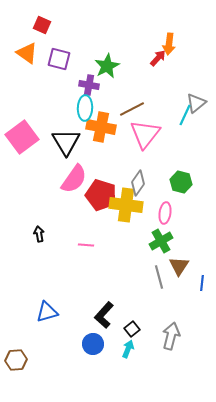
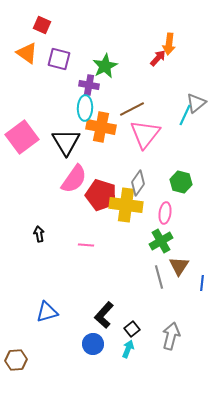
green star: moved 2 px left
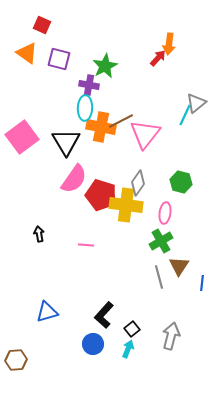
brown line: moved 11 px left, 12 px down
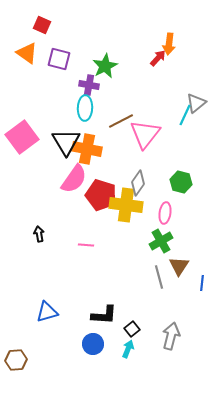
orange cross: moved 14 px left, 22 px down
black L-shape: rotated 128 degrees counterclockwise
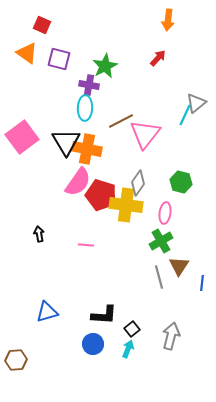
orange arrow: moved 1 px left, 24 px up
pink semicircle: moved 4 px right, 3 px down
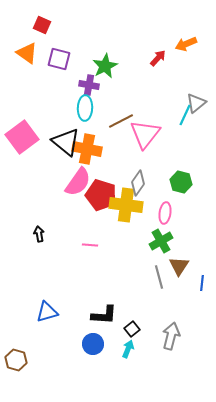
orange arrow: moved 18 px right, 24 px down; rotated 60 degrees clockwise
black triangle: rotated 20 degrees counterclockwise
pink line: moved 4 px right
brown hexagon: rotated 20 degrees clockwise
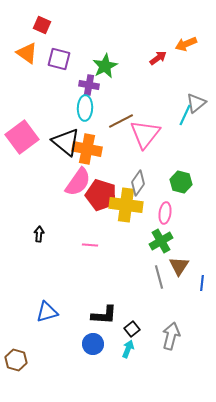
red arrow: rotated 12 degrees clockwise
black arrow: rotated 14 degrees clockwise
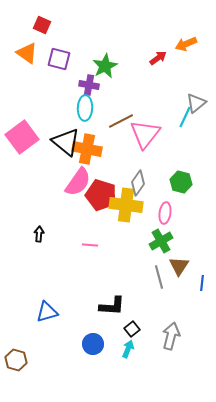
cyan line: moved 2 px down
black L-shape: moved 8 px right, 9 px up
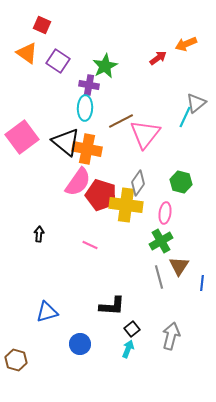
purple square: moved 1 px left, 2 px down; rotated 20 degrees clockwise
pink line: rotated 21 degrees clockwise
blue circle: moved 13 px left
